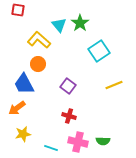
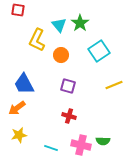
yellow L-shape: moved 2 px left; rotated 105 degrees counterclockwise
orange circle: moved 23 px right, 9 px up
purple square: rotated 21 degrees counterclockwise
yellow star: moved 4 px left, 1 px down
pink cross: moved 3 px right, 3 px down
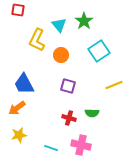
green star: moved 4 px right, 2 px up
red cross: moved 2 px down
green semicircle: moved 11 px left, 28 px up
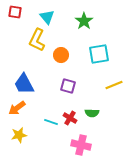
red square: moved 3 px left, 2 px down
cyan triangle: moved 12 px left, 8 px up
cyan square: moved 3 px down; rotated 25 degrees clockwise
red cross: moved 1 px right; rotated 16 degrees clockwise
cyan line: moved 26 px up
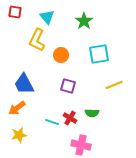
cyan line: moved 1 px right
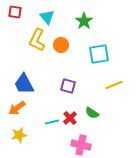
orange circle: moved 10 px up
green semicircle: rotated 32 degrees clockwise
red cross: rotated 16 degrees clockwise
cyan line: rotated 32 degrees counterclockwise
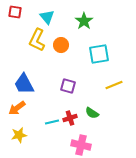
red cross: rotated 24 degrees clockwise
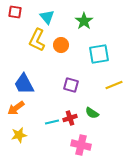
purple square: moved 3 px right, 1 px up
orange arrow: moved 1 px left
